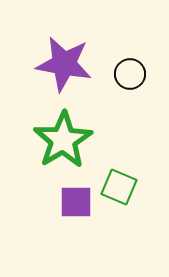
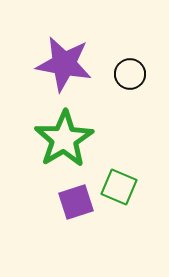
green star: moved 1 px right, 1 px up
purple square: rotated 18 degrees counterclockwise
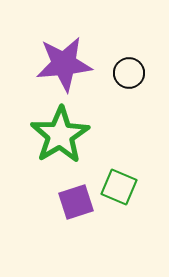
purple star: rotated 16 degrees counterclockwise
black circle: moved 1 px left, 1 px up
green star: moved 4 px left, 4 px up
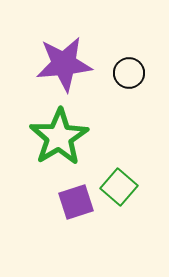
green star: moved 1 px left, 2 px down
green square: rotated 18 degrees clockwise
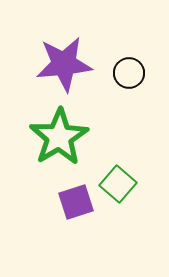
green square: moved 1 px left, 3 px up
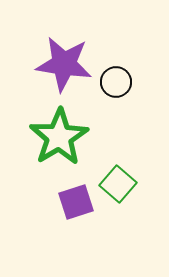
purple star: rotated 14 degrees clockwise
black circle: moved 13 px left, 9 px down
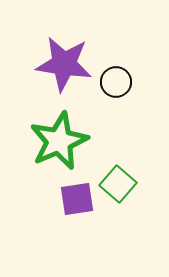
green star: moved 4 px down; rotated 8 degrees clockwise
purple square: moved 1 px right, 3 px up; rotated 9 degrees clockwise
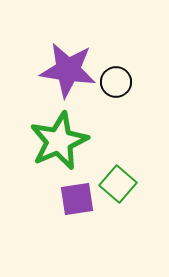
purple star: moved 4 px right, 6 px down
